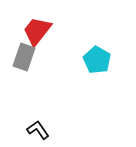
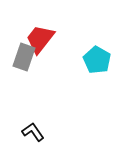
red trapezoid: moved 3 px right, 8 px down
black L-shape: moved 5 px left, 2 px down
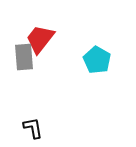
gray rectangle: rotated 24 degrees counterclockwise
black L-shape: moved 4 px up; rotated 25 degrees clockwise
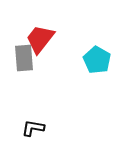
gray rectangle: moved 1 px down
black L-shape: rotated 70 degrees counterclockwise
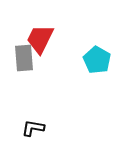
red trapezoid: rotated 12 degrees counterclockwise
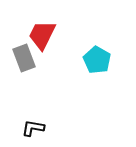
red trapezoid: moved 2 px right, 4 px up
gray rectangle: rotated 16 degrees counterclockwise
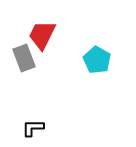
black L-shape: rotated 10 degrees counterclockwise
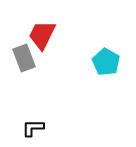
cyan pentagon: moved 9 px right, 2 px down
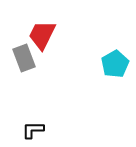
cyan pentagon: moved 9 px right, 2 px down; rotated 12 degrees clockwise
black L-shape: moved 2 px down
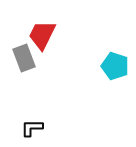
cyan pentagon: moved 2 px down; rotated 24 degrees counterclockwise
black L-shape: moved 1 px left, 2 px up
